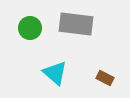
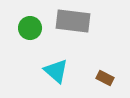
gray rectangle: moved 3 px left, 3 px up
cyan triangle: moved 1 px right, 2 px up
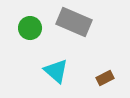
gray rectangle: moved 1 px right, 1 px down; rotated 16 degrees clockwise
brown rectangle: rotated 54 degrees counterclockwise
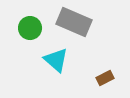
cyan triangle: moved 11 px up
